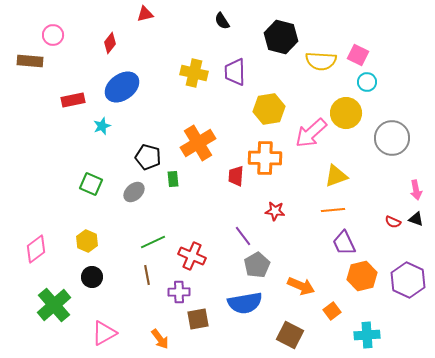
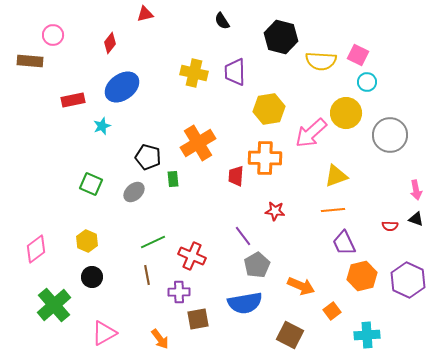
gray circle at (392, 138): moved 2 px left, 3 px up
red semicircle at (393, 222): moved 3 px left, 4 px down; rotated 21 degrees counterclockwise
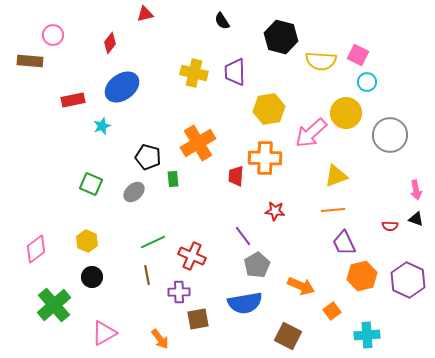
brown square at (290, 335): moved 2 px left, 1 px down
